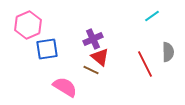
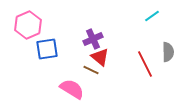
pink semicircle: moved 7 px right, 2 px down
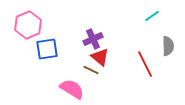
gray semicircle: moved 6 px up
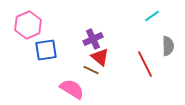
blue square: moved 1 px left, 1 px down
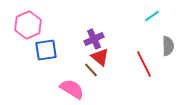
purple cross: moved 1 px right
red line: moved 1 px left
brown line: rotated 21 degrees clockwise
